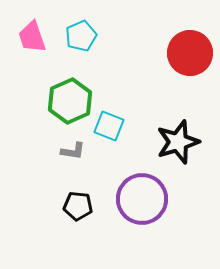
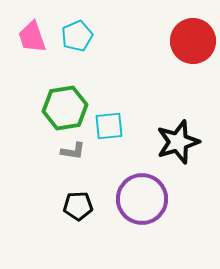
cyan pentagon: moved 4 px left
red circle: moved 3 px right, 12 px up
green hexagon: moved 5 px left, 7 px down; rotated 15 degrees clockwise
cyan square: rotated 28 degrees counterclockwise
black pentagon: rotated 8 degrees counterclockwise
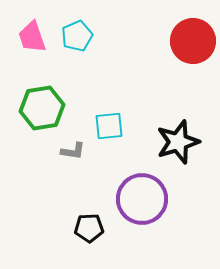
green hexagon: moved 23 px left
black pentagon: moved 11 px right, 22 px down
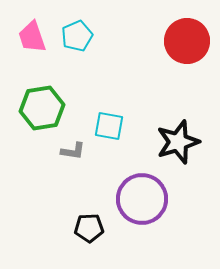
red circle: moved 6 px left
cyan square: rotated 16 degrees clockwise
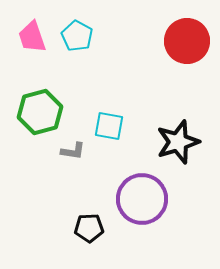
cyan pentagon: rotated 20 degrees counterclockwise
green hexagon: moved 2 px left, 4 px down; rotated 6 degrees counterclockwise
